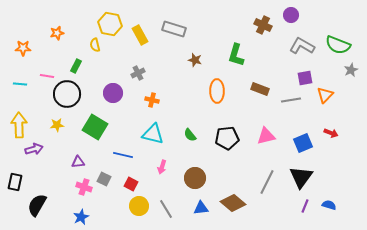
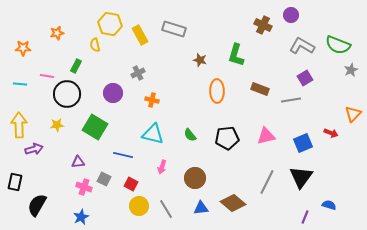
brown star at (195, 60): moved 5 px right
purple square at (305, 78): rotated 21 degrees counterclockwise
orange triangle at (325, 95): moved 28 px right, 19 px down
purple line at (305, 206): moved 11 px down
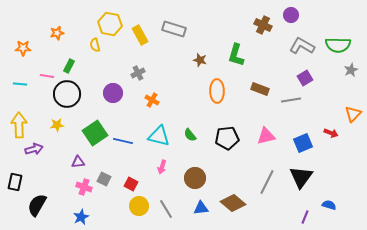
green semicircle at (338, 45): rotated 20 degrees counterclockwise
green rectangle at (76, 66): moved 7 px left
orange cross at (152, 100): rotated 16 degrees clockwise
green square at (95, 127): moved 6 px down; rotated 25 degrees clockwise
cyan triangle at (153, 134): moved 6 px right, 2 px down
blue line at (123, 155): moved 14 px up
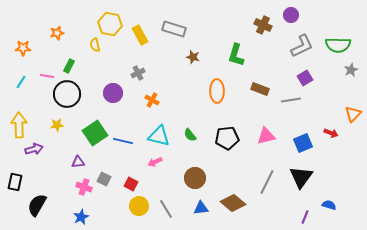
gray L-shape at (302, 46): rotated 125 degrees clockwise
brown star at (200, 60): moved 7 px left, 3 px up
cyan line at (20, 84): moved 1 px right, 2 px up; rotated 64 degrees counterclockwise
pink arrow at (162, 167): moved 7 px left, 5 px up; rotated 48 degrees clockwise
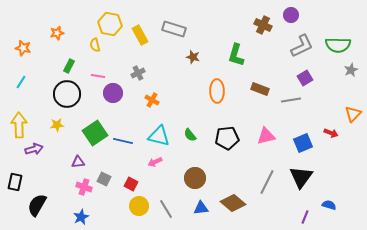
orange star at (23, 48): rotated 14 degrees clockwise
pink line at (47, 76): moved 51 px right
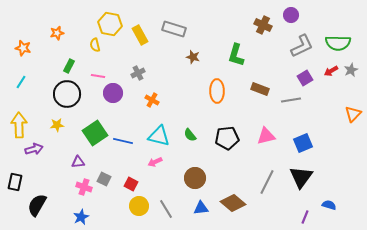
green semicircle at (338, 45): moved 2 px up
red arrow at (331, 133): moved 62 px up; rotated 128 degrees clockwise
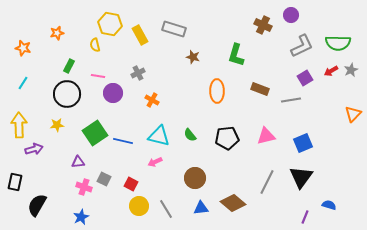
cyan line at (21, 82): moved 2 px right, 1 px down
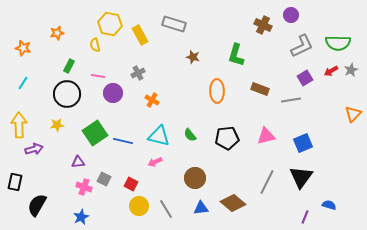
gray rectangle at (174, 29): moved 5 px up
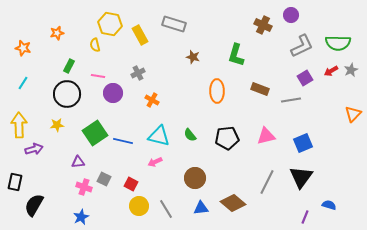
black semicircle at (37, 205): moved 3 px left
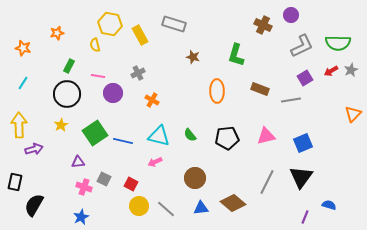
yellow star at (57, 125): moved 4 px right; rotated 24 degrees counterclockwise
gray line at (166, 209): rotated 18 degrees counterclockwise
